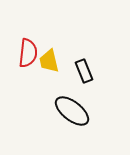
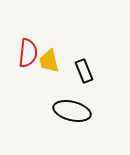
black ellipse: rotated 24 degrees counterclockwise
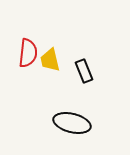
yellow trapezoid: moved 1 px right, 1 px up
black ellipse: moved 12 px down
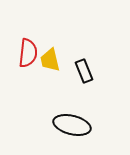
black ellipse: moved 2 px down
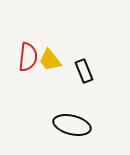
red semicircle: moved 4 px down
yellow trapezoid: rotated 25 degrees counterclockwise
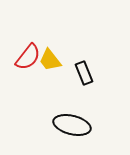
red semicircle: rotated 32 degrees clockwise
black rectangle: moved 2 px down
